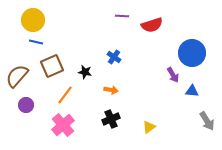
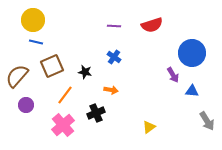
purple line: moved 8 px left, 10 px down
black cross: moved 15 px left, 6 px up
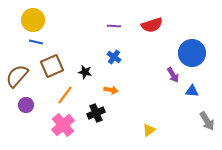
yellow triangle: moved 3 px down
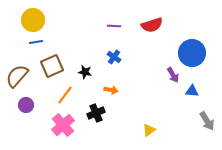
blue line: rotated 24 degrees counterclockwise
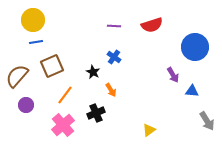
blue circle: moved 3 px right, 6 px up
black star: moved 8 px right; rotated 16 degrees clockwise
orange arrow: rotated 48 degrees clockwise
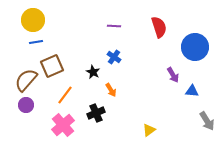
red semicircle: moved 7 px right, 2 px down; rotated 90 degrees counterclockwise
brown semicircle: moved 9 px right, 4 px down
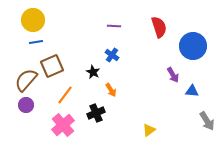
blue circle: moved 2 px left, 1 px up
blue cross: moved 2 px left, 2 px up
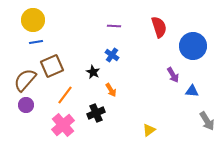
brown semicircle: moved 1 px left
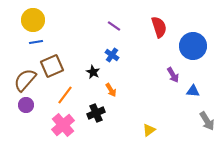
purple line: rotated 32 degrees clockwise
blue triangle: moved 1 px right
